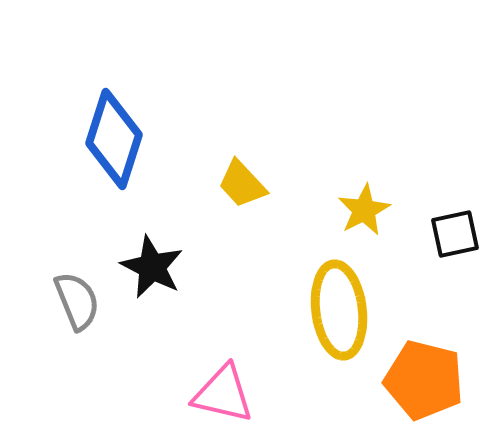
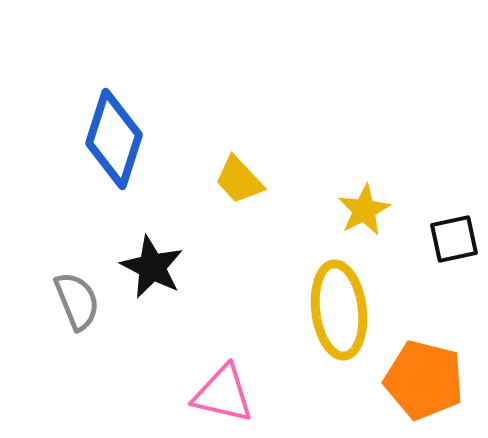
yellow trapezoid: moved 3 px left, 4 px up
black square: moved 1 px left, 5 px down
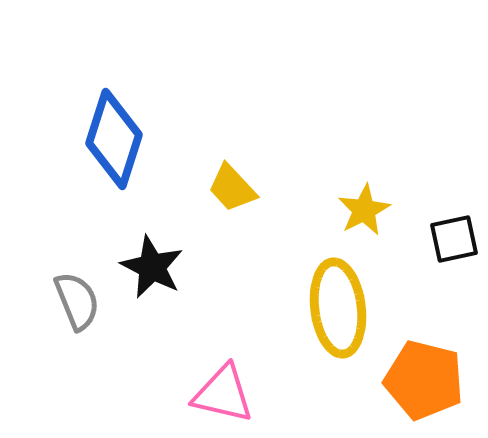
yellow trapezoid: moved 7 px left, 8 px down
yellow ellipse: moved 1 px left, 2 px up
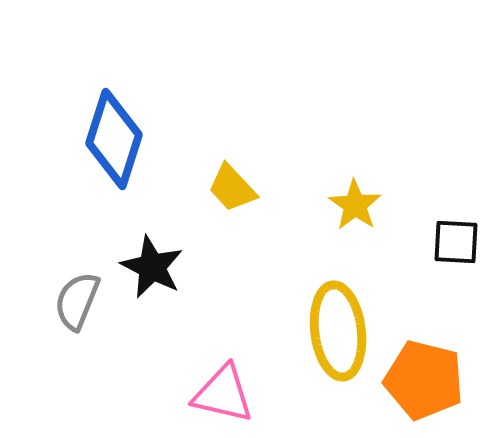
yellow star: moved 9 px left, 5 px up; rotated 10 degrees counterclockwise
black square: moved 2 px right, 3 px down; rotated 15 degrees clockwise
gray semicircle: rotated 136 degrees counterclockwise
yellow ellipse: moved 23 px down
